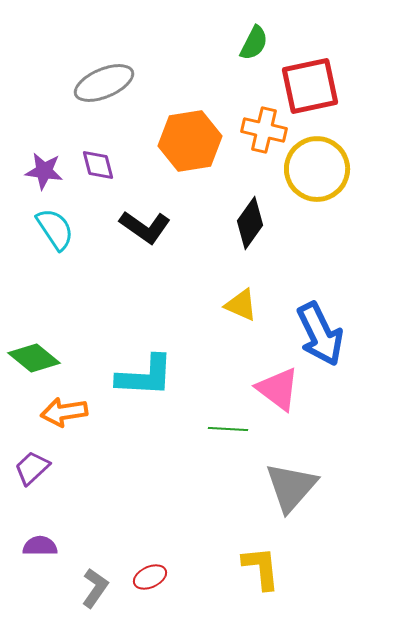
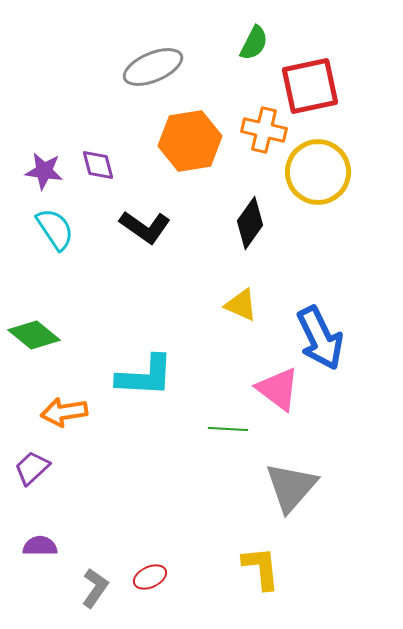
gray ellipse: moved 49 px right, 16 px up
yellow circle: moved 1 px right, 3 px down
blue arrow: moved 4 px down
green diamond: moved 23 px up
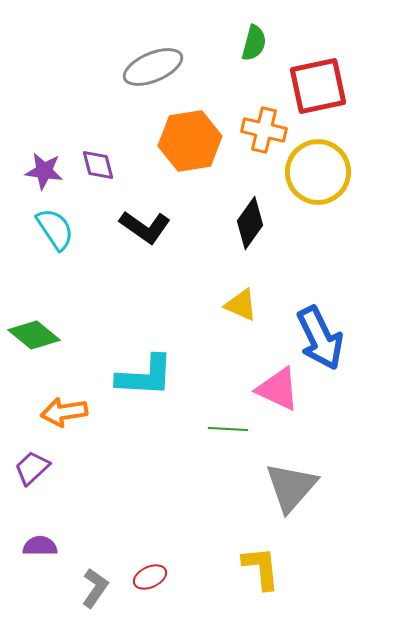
green semicircle: rotated 12 degrees counterclockwise
red square: moved 8 px right
pink triangle: rotated 12 degrees counterclockwise
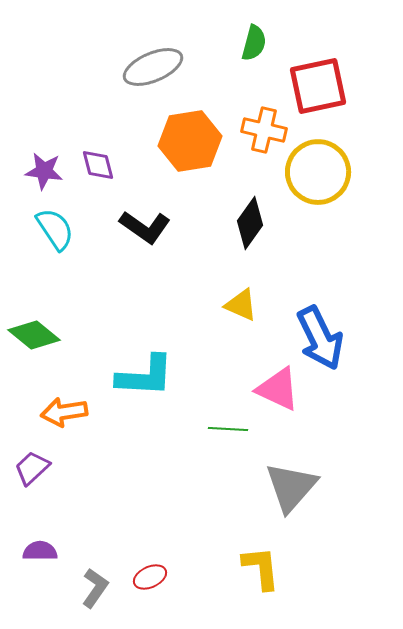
purple semicircle: moved 5 px down
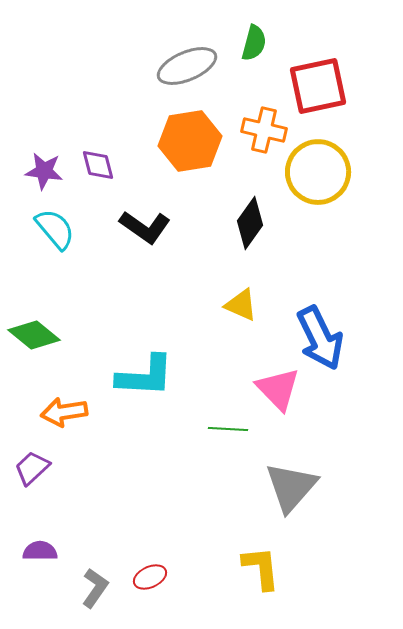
gray ellipse: moved 34 px right, 1 px up
cyan semicircle: rotated 6 degrees counterclockwise
pink triangle: rotated 21 degrees clockwise
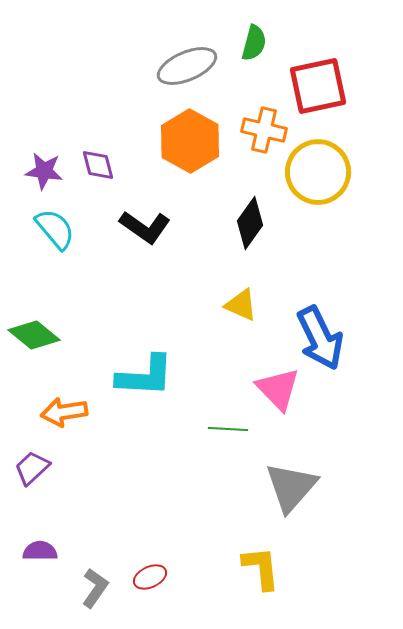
orange hexagon: rotated 22 degrees counterclockwise
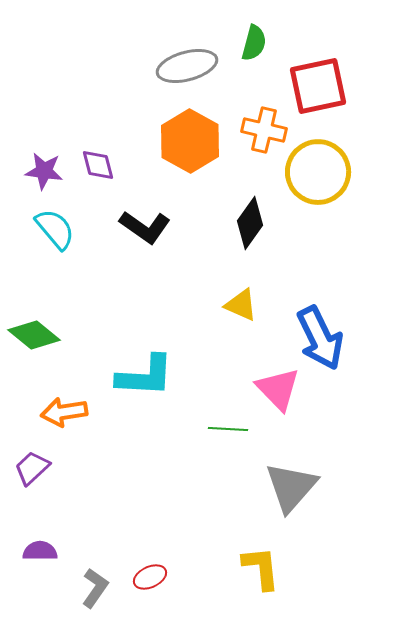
gray ellipse: rotated 8 degrees clockwise
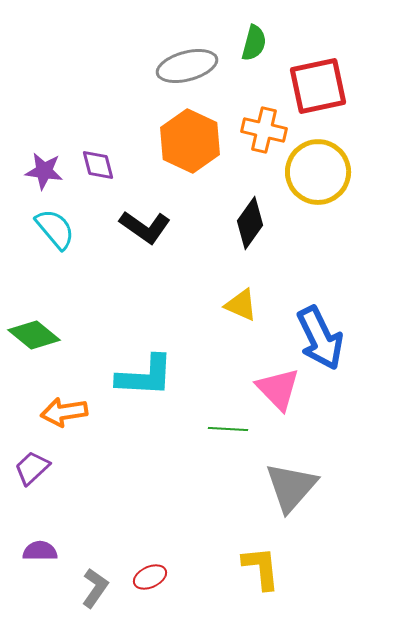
orange hexagon: rotated 4 degrees counterclockwise
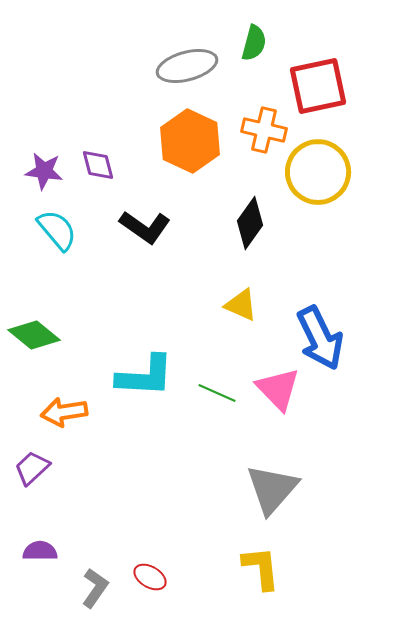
cyan semicircle: moved 2 px right, 1 px down
green line: moved 11 px left, 36 px up; rotated 21 degrees clockwise
gray triangle: moved 19 px left, 2 px down
red ellipse: rotated 56 degrees clockwise
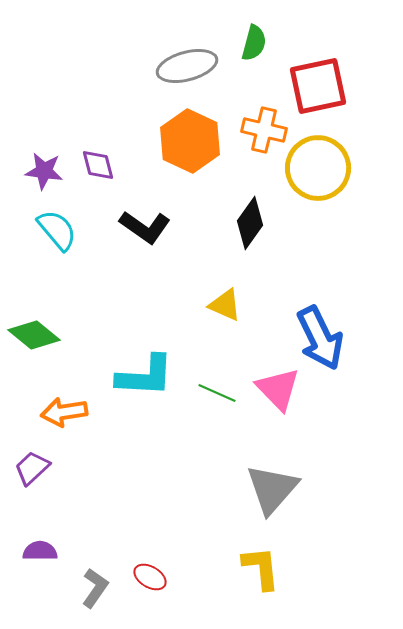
yellow circle: moved 4 px up
yellow triangle: moved 16 px left
